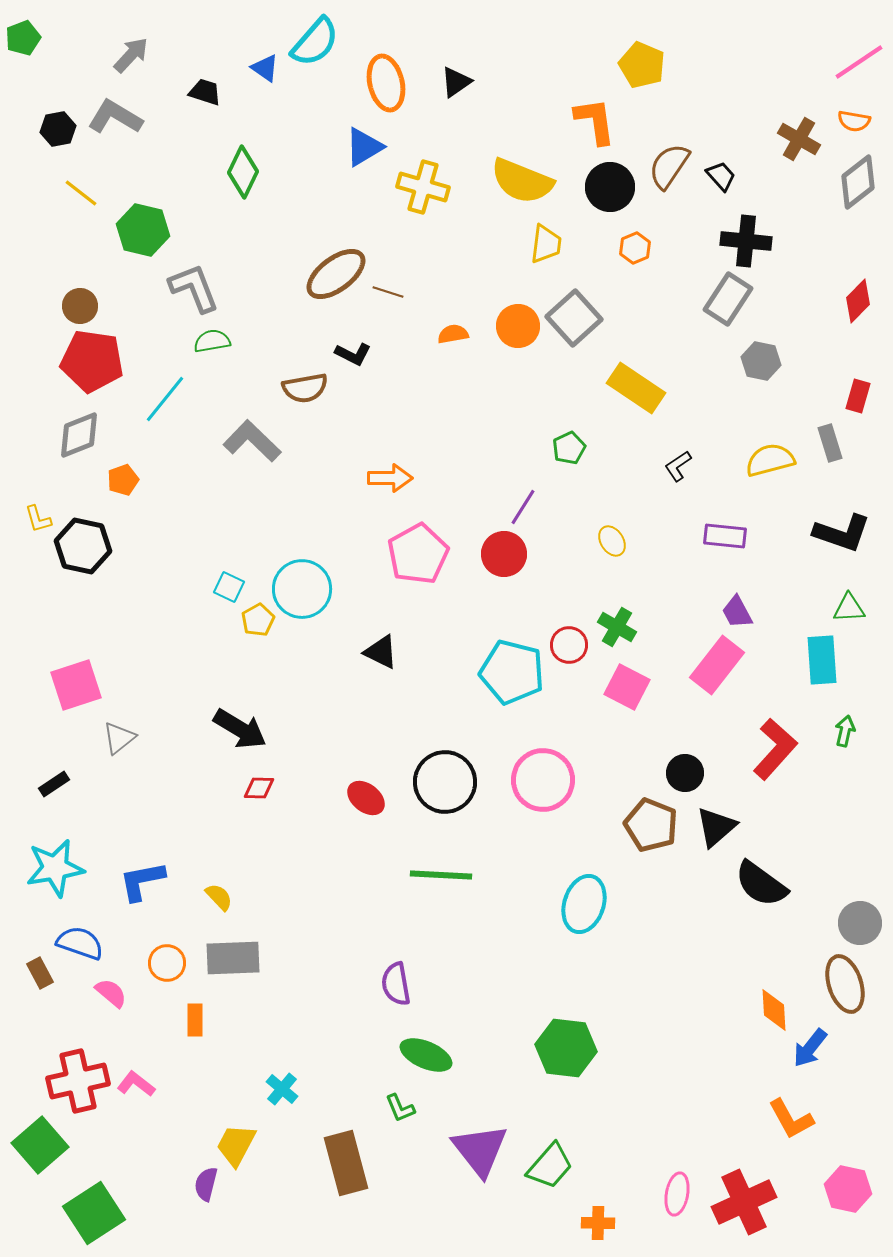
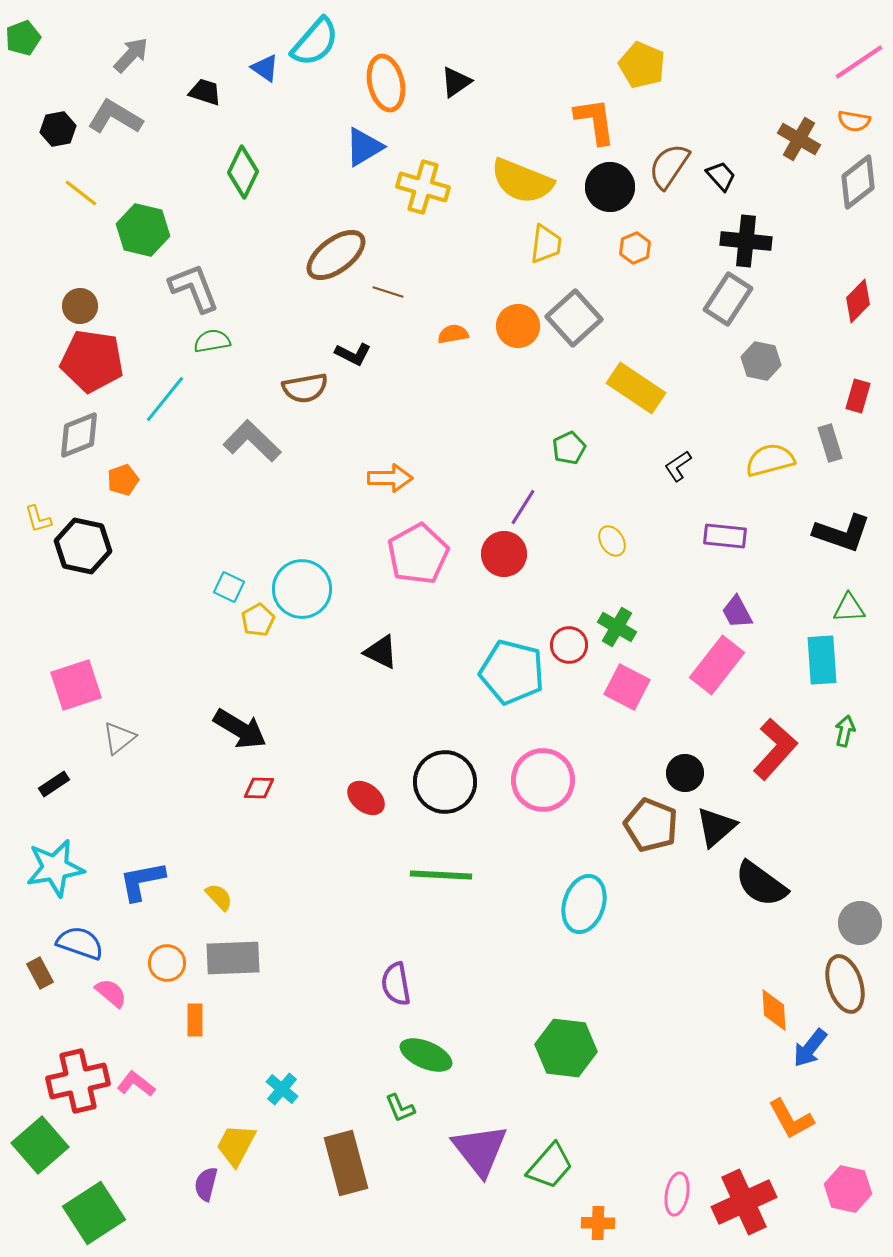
brown ellipse at (336, 274): moved 19 px up
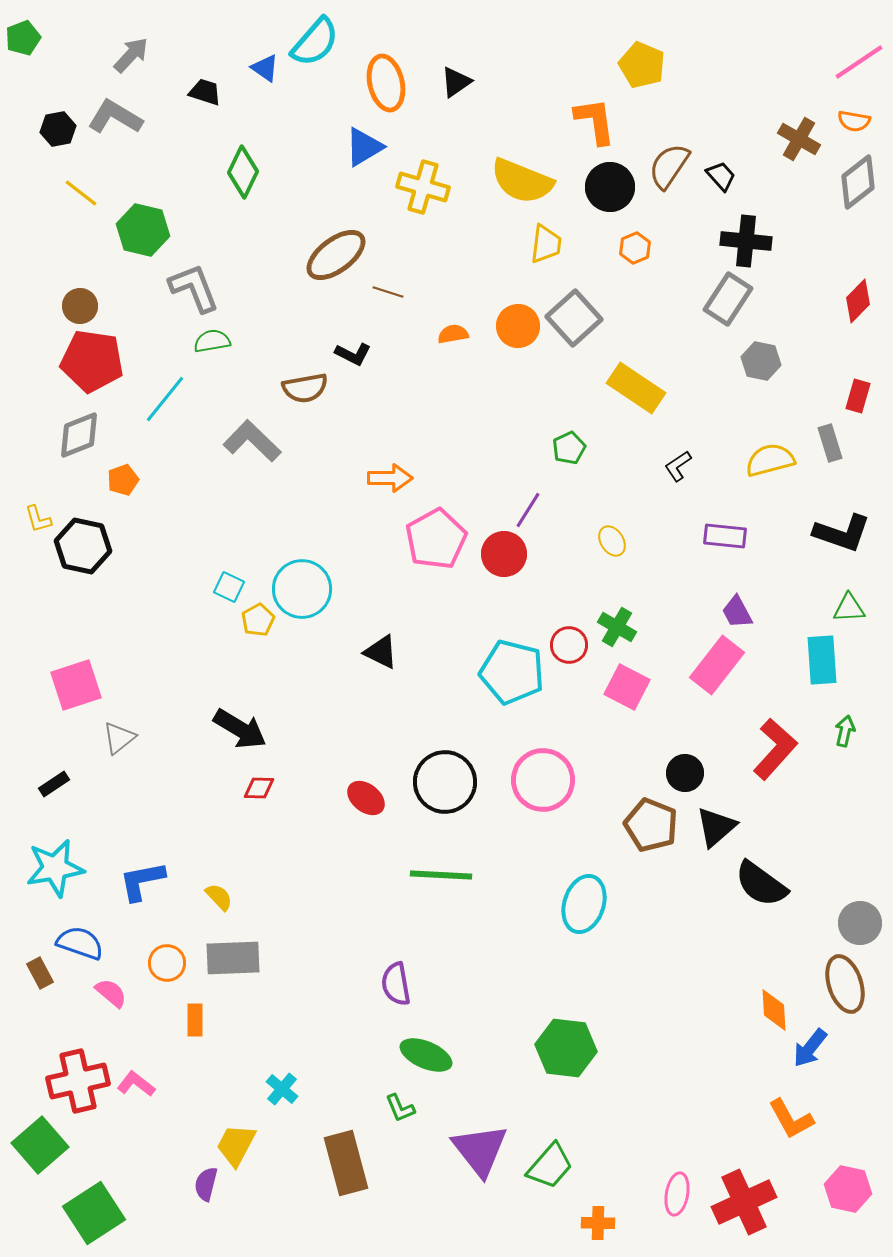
purple line at (523, 507): moved 5 px right, 3 px down
pink pentagon at (418, 554): moved 18 px right, 15 px up
